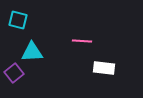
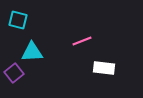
pink line: rotated 24 degrees counterclockwise
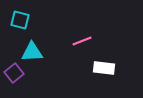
cyan square: moved 2 px right
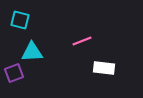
purple square: rotated 18 degrees clockwise
